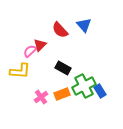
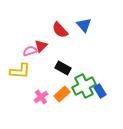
red triangle: moved 1 px right, 1 px down
pink semicircle: rotated 24 degrees clockwise
orange rectangle: rotated 21 degrees counterclockwise
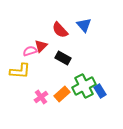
black rectangle: moved 10 px up
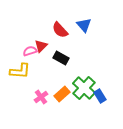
black rectangle: moved 2 px left
green cross: moved 2 px down; rotated 20 degrees counterclockwise
blue rectangle: moved 5 px down
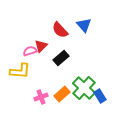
black rectangle: rotated 70 degrees counterclockwise
pink cross: rotated 16 degrees clockwise
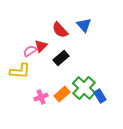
pink semicircle: rotated 16 degrees counterclockwise
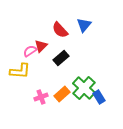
blue triangle: rotated 21 degrees clockwise
blue rectangle: moved 1 px left, 1 px down
